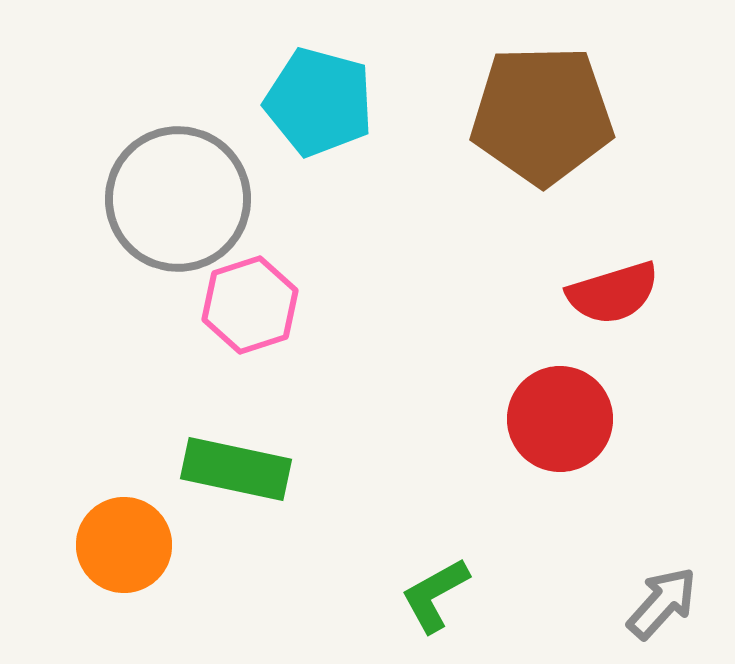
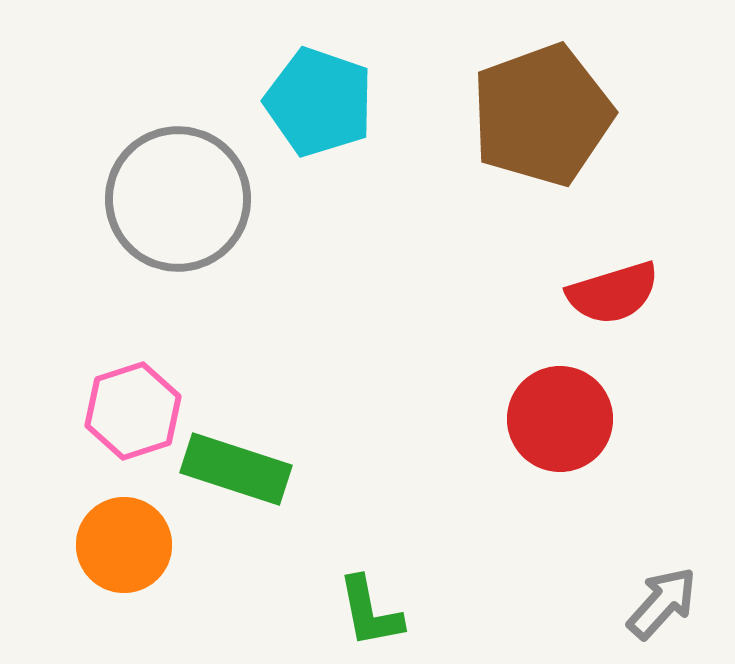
cyan pentagon: rotated 4 degrees clockwise
brown pentagon: rotated 19 degrees counterclockwise
pink hexagon: moved 117 px left, 106 px down
green rectangle: rotated 6 degrees clockwise
green L-shape: moved 65 px left, 17 px down; rotated 72 degrees counterclockwise
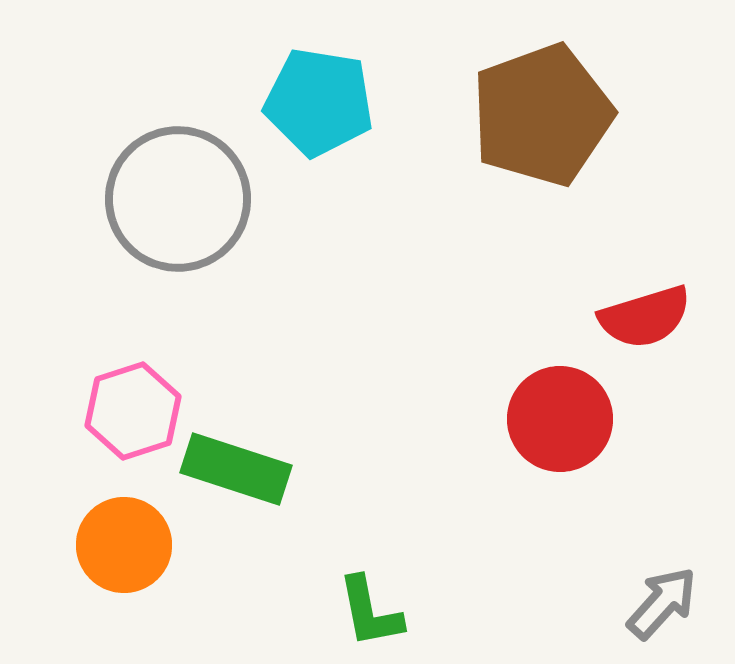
cyan pentagon: rotated 10 degrees counterclockwise
red semicircle: moved 32 px right, 24 px down
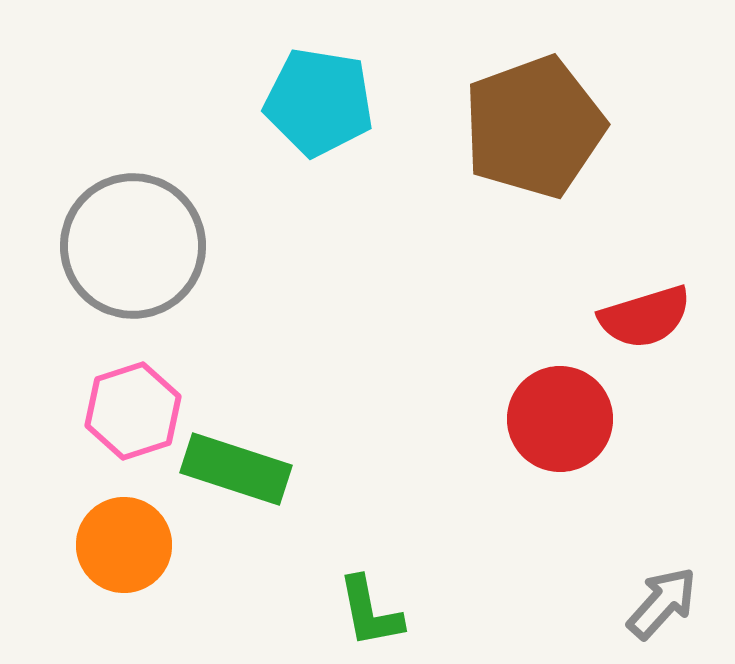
brown pentagon: moved 8 px left, 12 px down
gray circle: moved 45 px left, 47 px down
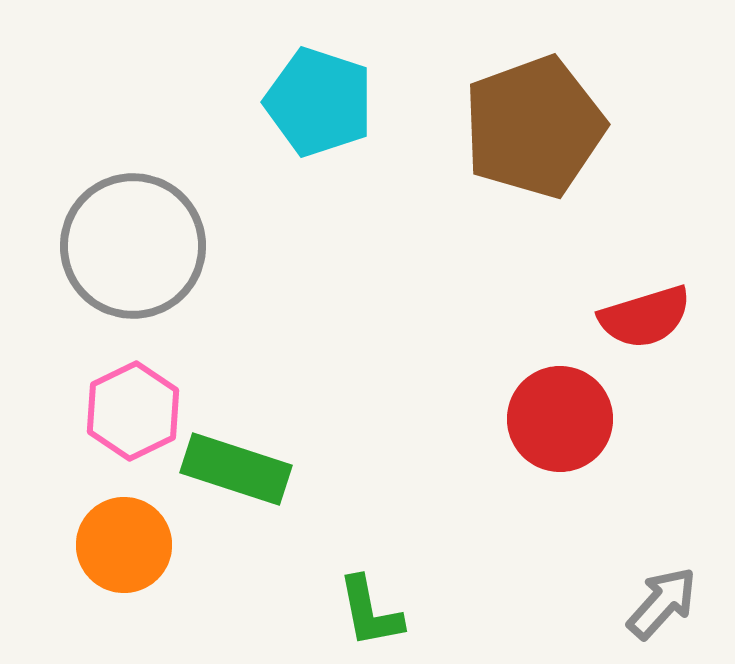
cyan pentagon: rotated 9 degrees clockwise
pink hexagon: rotated 8 degrees counterclockwise
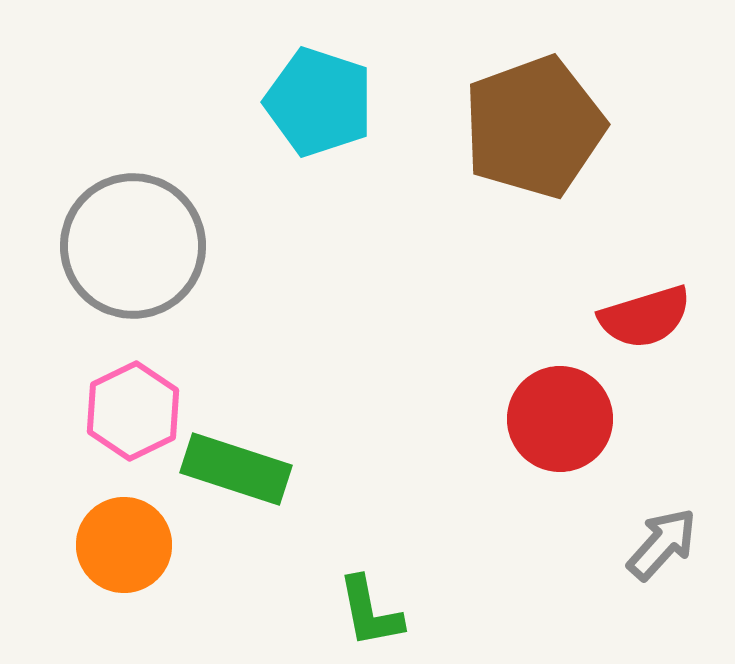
gray arrow: moved 59 px up
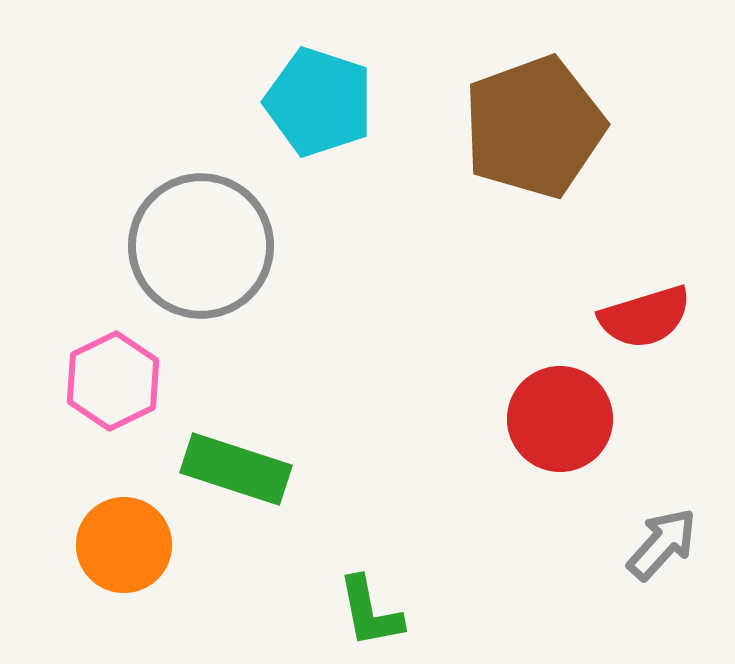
gray circle: moved 68 px right
pink hexagon: moved 20 px left, 30 px up
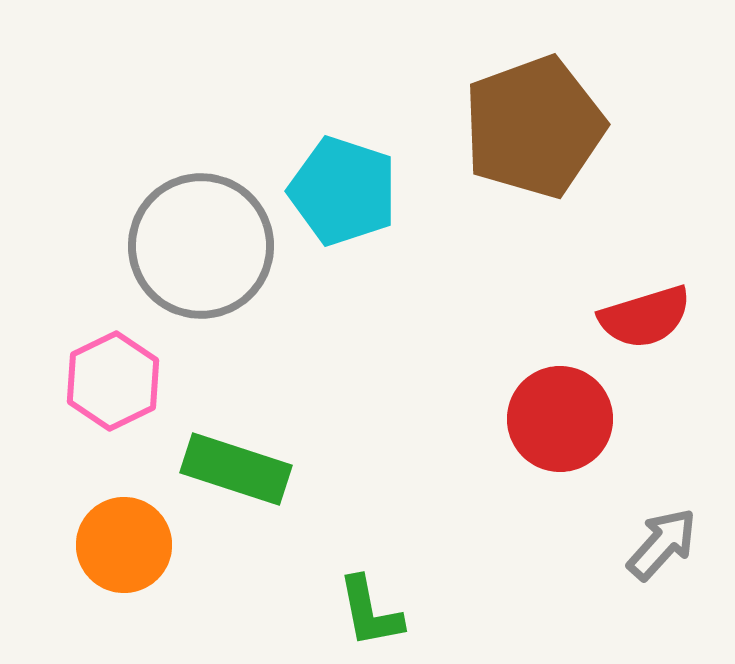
cyan pentagon: moved 24 px right, 89 px down
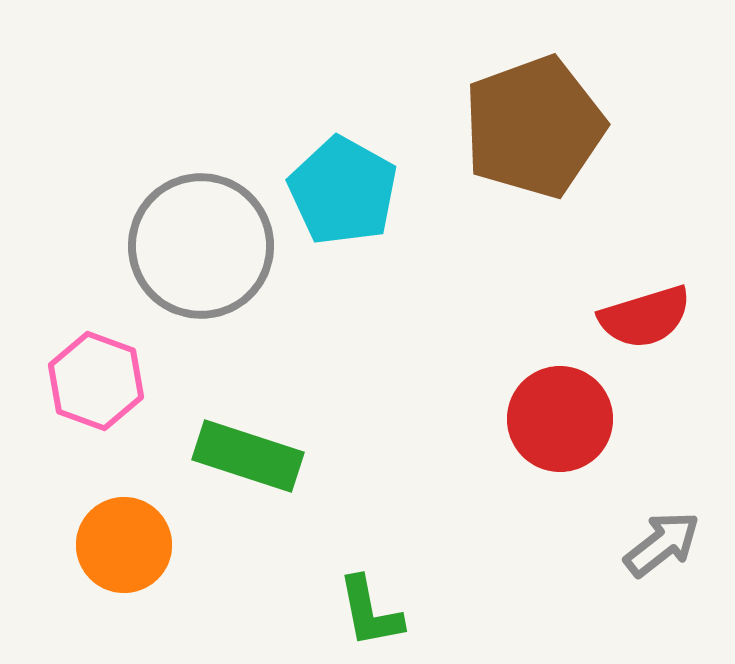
cyan pentagon: rotated 11 degrees clockwise
pink hexagon: moved 17 px left; rotated 14 degrees counterclockwise
green rectangle: moved 12 px right, 13 px up
gray arrow: rotated 10 degrees clockwise
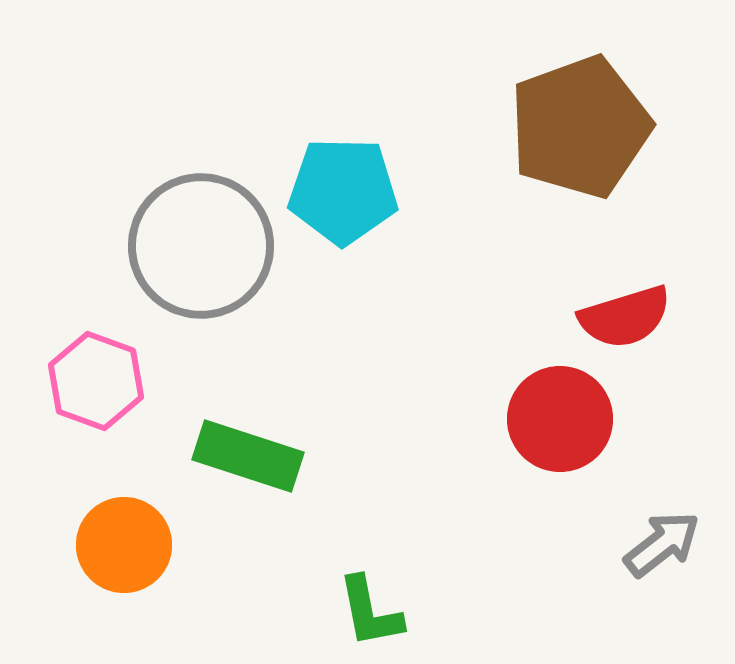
brown pentagon: moved 46 px right
cyan pentagon: rotated 28 degrees counterclockwise
red semicircle: moved 20 px left
